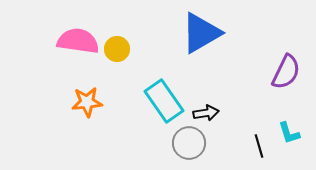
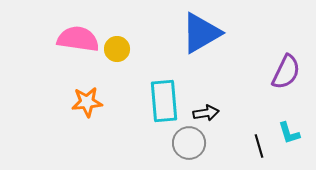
pink semicircle: moved 2 px up
cyan rectangle: rotated 30 degrees clockwise
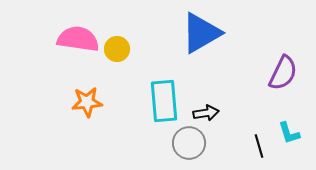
purple semicircle: moved 3 px left, 1 px down
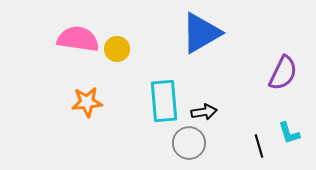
black arrow: moved 2 px left, 1 px up
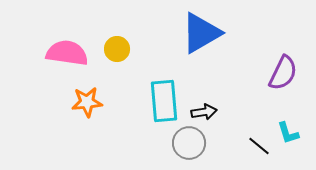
pink semicircle: moved 11 px left, 14 px down
cyan L-shape: moved 1 px left
black line: rotated 35 degrees counterclockwise
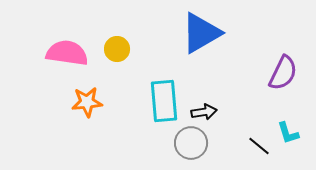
gray circle: moved 2 px right
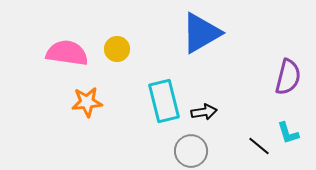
purple semicircle: moved 5 px right, 4 px down; rotated 12 degrees counterclockwise
cyan rectangle: rotated 9 degrees counterclockwise
gray circle: moved 8 px down
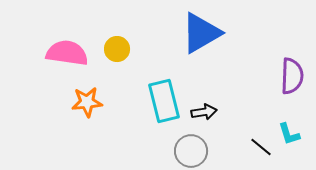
purple semicircle: moved 4 px right, 1 px up; rotated 12 degrees counterclockwise
cyan L-shape: moved 1 px right, 1 px down
black line: moved 2 px right, 1 px down
